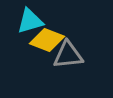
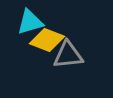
cyan triangle: moved 1 px down
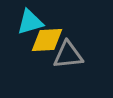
yellow diamond: rotated 24 degrees counterclockwise
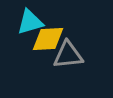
yellow diamond: moved 1 px right, 1 px up
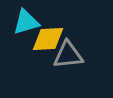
cyan triangle: moved 4 px left
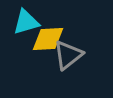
gray triangle: rotated 32 degrees counterclockwise
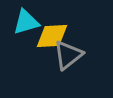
yellow diamond: moved 4 px right, 3 px up
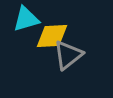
cyan triangle: moved 3 px up
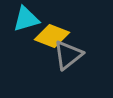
yellow diamond: rotated 24 degrees clockwise
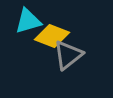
cyan triangle: moved 2 px right, 2 px down
